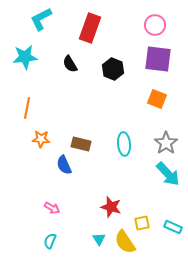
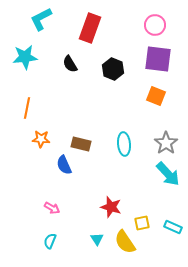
orange square: moved 1 px left, 3 px up
cyan triangle: moved 2 px left
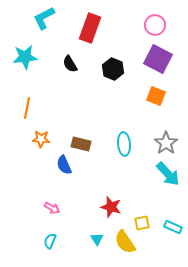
cyan L-shape: moved 3 px right, 1 px up
purple square: rotated 20 degrees clockwise
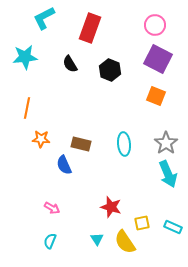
black hexagon: moved 3 px left, 1 px down
cyan arrow: rotated 20 degrees clockwise
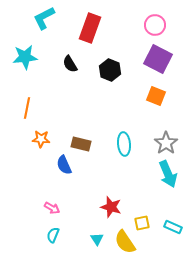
cyan semicircle: moved 3 px right, 6 px up
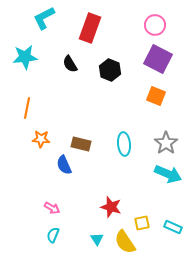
cyan arrow: rotated 44 degrees counterclockwise
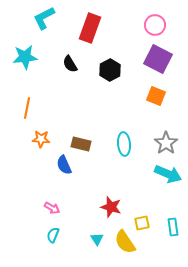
black hexagon: rotated 10 degrees clockwise
cyan rectangle: rotated 60 degrees clockwise
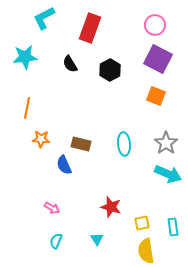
cyan semicircle: moved 3 px right, 6 px down
yellow semicircle: moved 21 px right, 9 px down; rotated 25 degrees clockwise
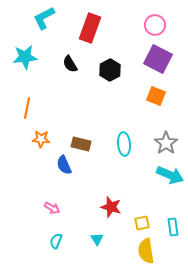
cyan arrow: moved 2 px right, 1 px down
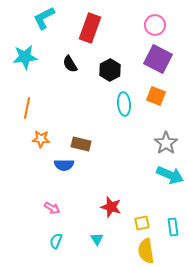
cyan ellipse: moved 40 px up
blue semicircle: rotated 66 degrees counterclockwise
